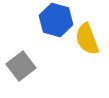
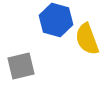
gray square: rotated 24 degrees clockwise
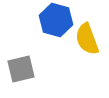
gray square: moved 3 px down
